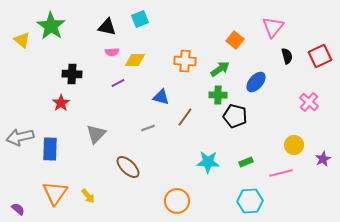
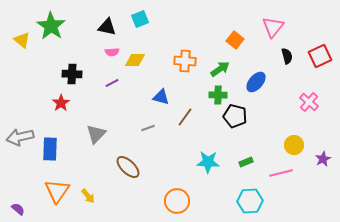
purple line: moved 6 px left
orange triangle: moved 2 px right, 2 px up
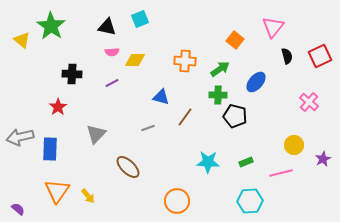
red star: moved 3 px left, 4 px down
